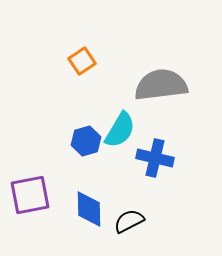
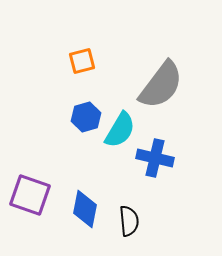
orange square: rotated 20 degrees clockwise
gray semicircle: rotated 134 degrees clockwise
blue hexagon: moved 24 px up
purple square: rotated 30 degrees clockwise
blue diamond: moved 4 px left; rotated 12 degrees clockwise
black semicircle: rotated 112 degrees clockwise
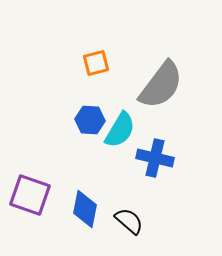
orange square: moved 14 px right, 2 px down
blue hexagon: moved 4 px right, 3 px down; rotated 20 degrees clockwise
black semicircle: rotated 44 degrees counterclockwise
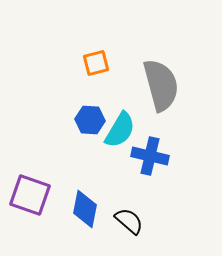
gray semicircle: rotated 52 degrees counterclockwise
blue cross: moved 5 px left, 2 px up
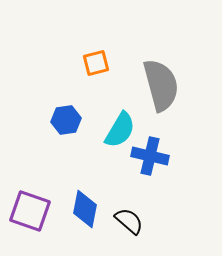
blue hexagon: moved 24 px left; rotated 12 degrees counterclockwise
purple square: moved 16 px down
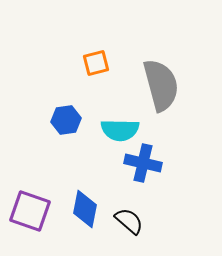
cyan semicircle: rotated 60 degrees clockwise
blue cross: moved 7 px left, 7 px down
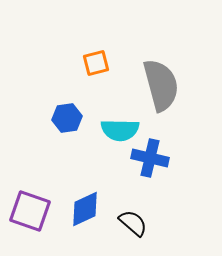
blue hexagon: moved 1 px right, 2 px up
blue cross: moved 7 px right, 5 px up
blue diamond: rotated 54 degrees clockwise
black semicircle: moved 4 px right, 2 px down
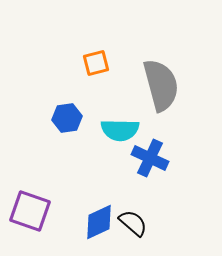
blue cross: rotated 12 degrees clockwise
blue diamond: moved 14 px right, 13 px down
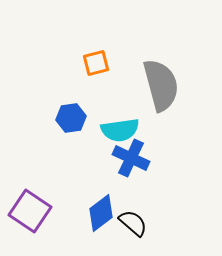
blue hexagon: moved 4 px right
cyan semicircle: rotated 9 degrees counterclockwise
blue cross: moved 19 px left
purple square: rotated 15 degrees clockwise
blue diamond: moved 2 px right, 9 px up; rotated 12 degrees counterclockwise
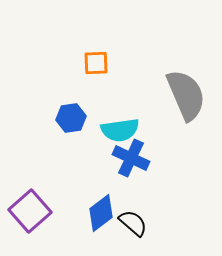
orange square: rotated 12 degrees clockwise
gray semicircle: moved 25 px right, 10 px down; rotated 8 degrees counterclockwise
purple square: rotated 15 degrees clockwise
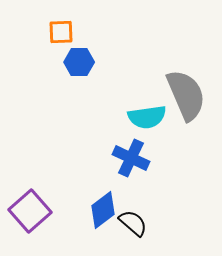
orange square: moved 35 px left, 31 px up
blue hexagon: moved 8 px right, 56 px up; rotated 8 degrees clockwise
cyan semicircle: moved 27 px right, 13 px up
blue diamond: moved 2 px right, 3 px up
